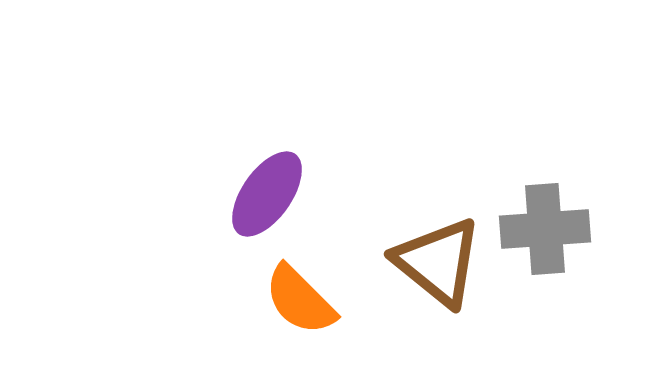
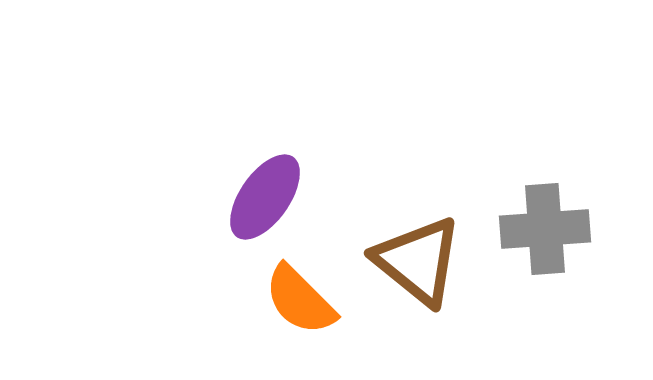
purple ellipse: moved 2 px left, 3 px down
brown triangle: moved 20 px left, 1 px up
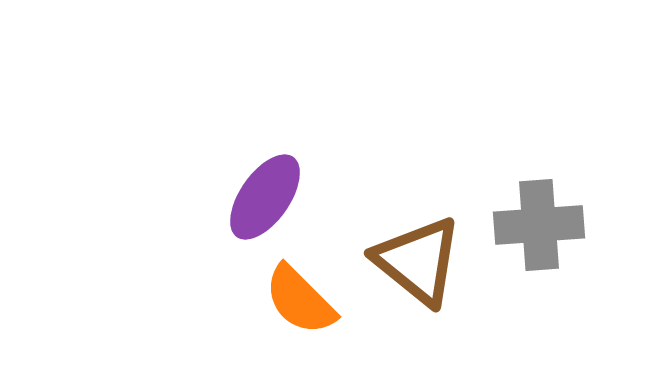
gray cross: moved 6 px left, 4 px up
